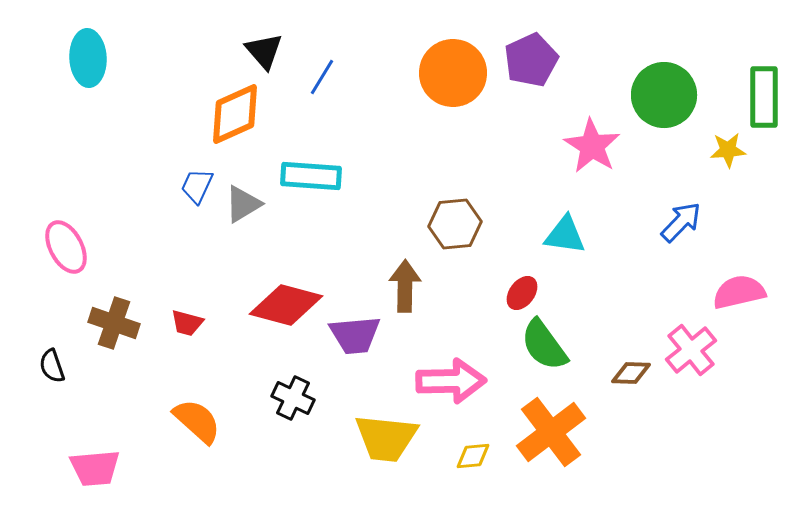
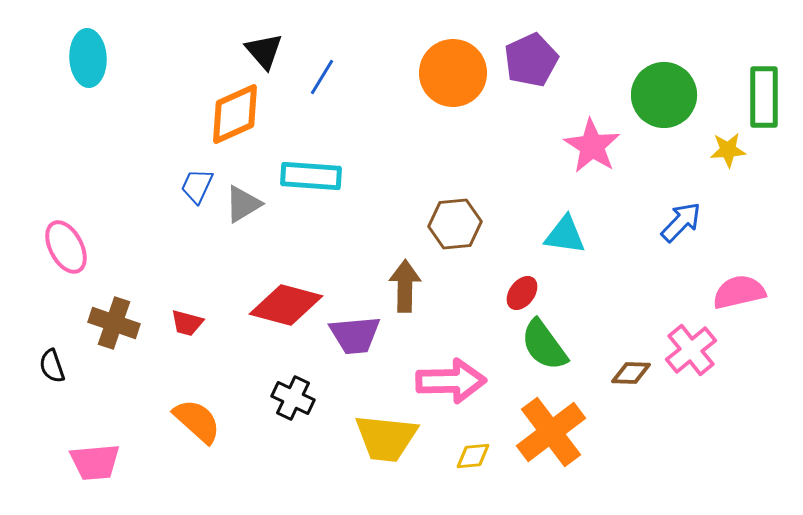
pink trapezoid: moved 6 px up
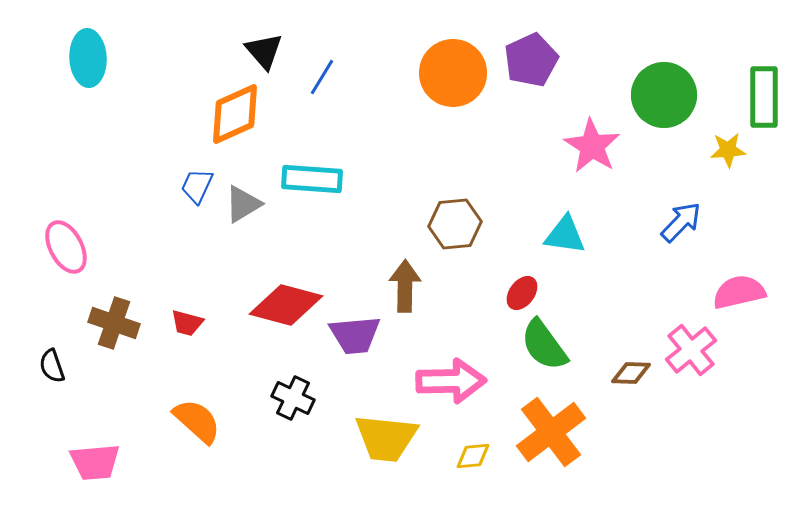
cyan rectangle: moved 1 px right, 3 px down
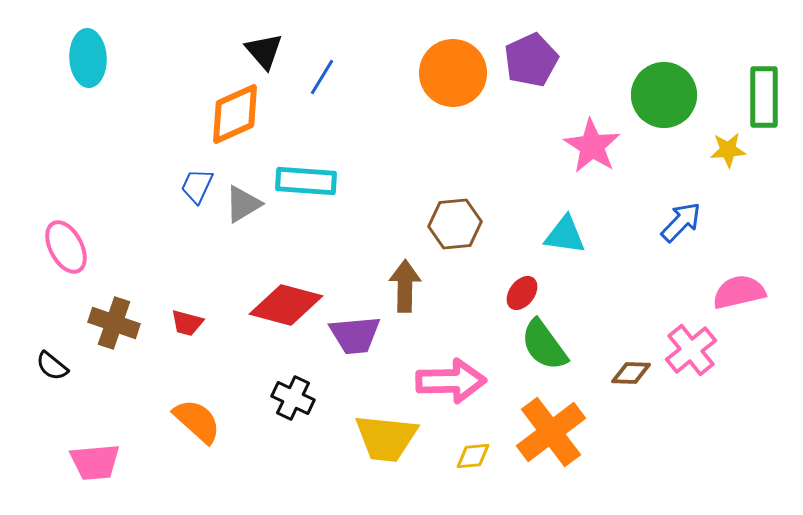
cyan rectangle: moved 6 px left, 2 px down
black semicircle: rotated 32 degrees counterclockwise
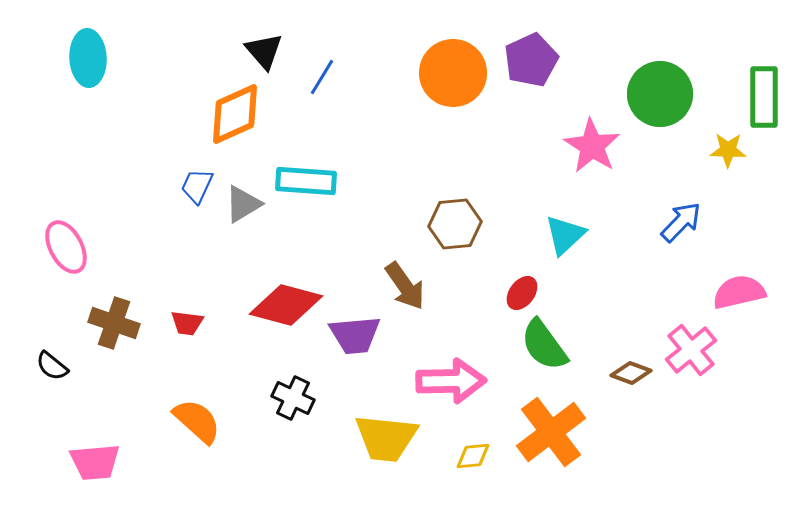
green circle: moved 4 px left, 1 px up
yellow star: rotated 6 degrees clockwise
cyan triangle: rotated 51 degrees counterclockwise
brown arrow: rotated 144 degrees clockwise
red trapezoid: rotated 8 degrees counterclockwise
brown diamond: rotated 18 degrees clockwise
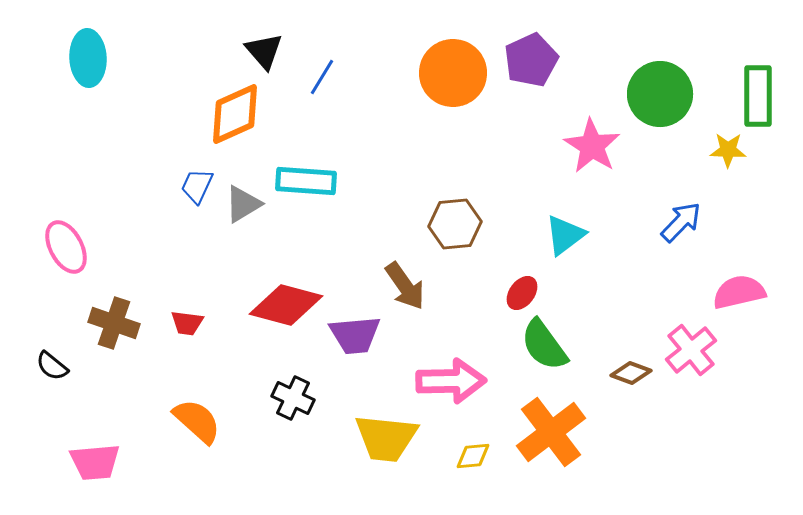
green rectangle: moved 6 px left, 1 px up
cyan triangle: rotated 6 degrees clockwise
